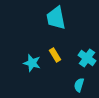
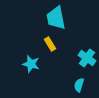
yellow rectangle: moved 5 px left, 11 px up
cyan star: moved 1 px left, 1 px down
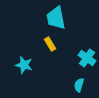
cyan star: moved 7 px left, 1 px down
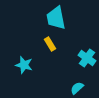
cyan semicircle: moved 2 px left, 3 px down; rotated 32 degrees clockwise
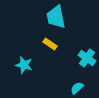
cyan trapezoid: moved 1 px up
yellow rectangle: rotated 24 degrees counterclockwise
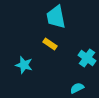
cyan semicircle: rotated 16 degrees clockwise
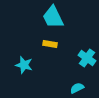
cyan trapezoid: moved 3 px left; rotated 15 degrees counterclockwise
yellow rectangle: rotated 24 degrees counterclockwise
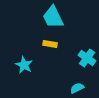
cyan star: rotated 12 degrees clockwise
